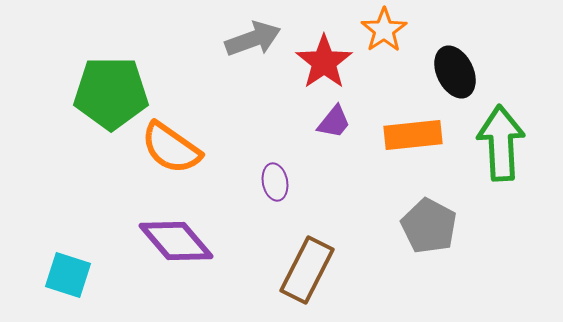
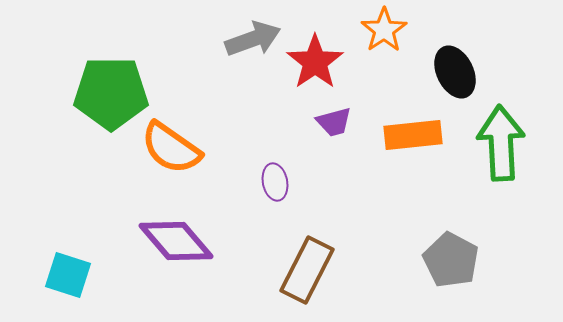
red star: moved 9 px left
purple trapezoid: rotated 36 degrees clockwise
gray pentagon: moved 22 px right, 34 px down
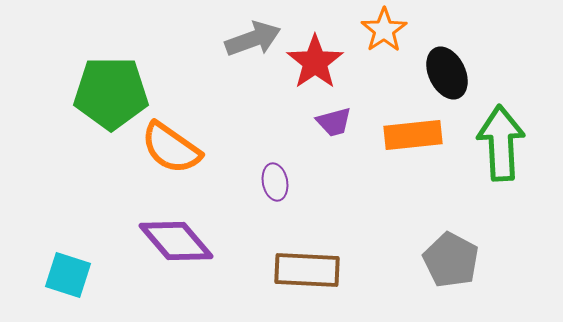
black ellipse: moved 8 px left, 1 px down
brown rectangle: rotated 66 degrees clockwise
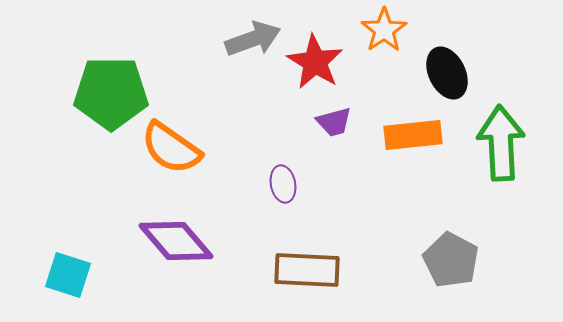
red star: rotated 6 degrees counterclockwise
purple ellipse: moved 8 px right, 2 px down
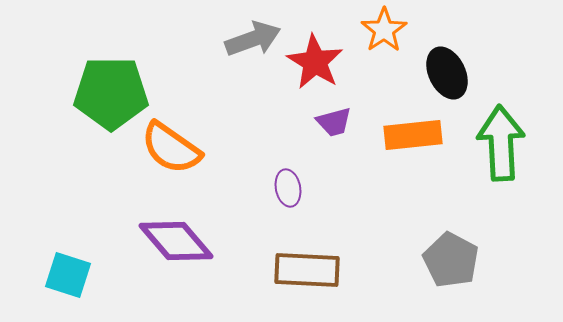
purple ellipse: moved 5 px right, 4 px down
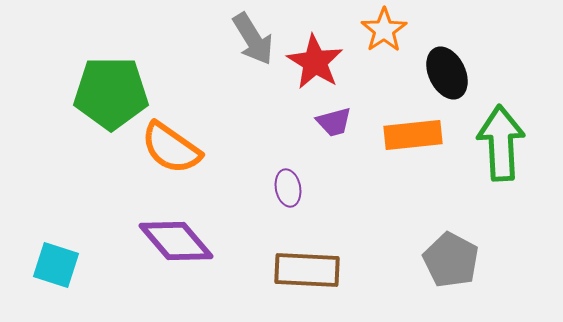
gray arrow: rotated 78 degrees clockwise
cyan square: moved 12 px left, 10 px up
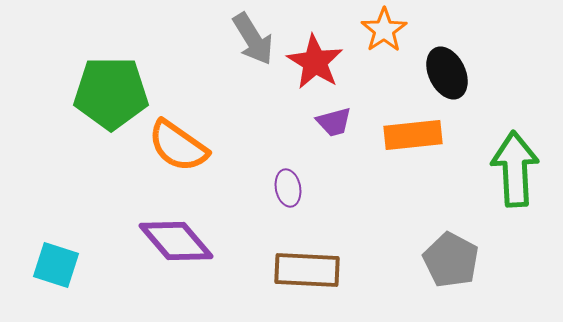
green arrow: moved 14 px right, 26 px down
orange semicircle: moved 7 px right, 2 px up
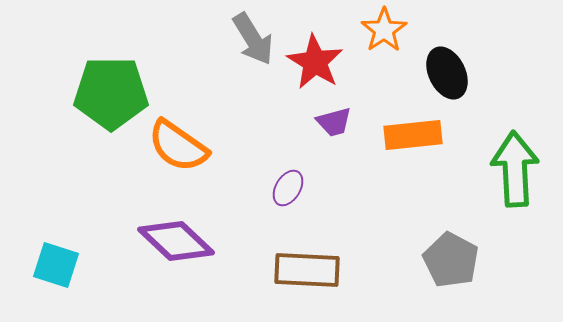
purple ellipse: rotated 42 degrees clockwise
purple diamond: rotated 6 degrees counterclockwise
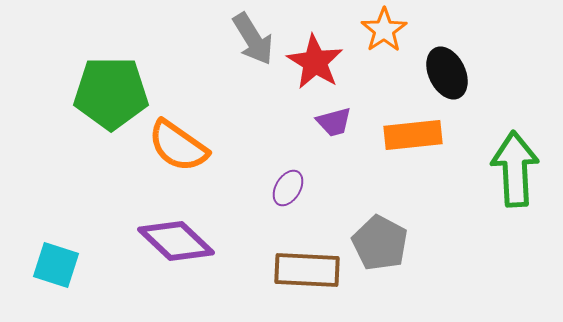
gray pentagon: moved 71 px left, 17 px up
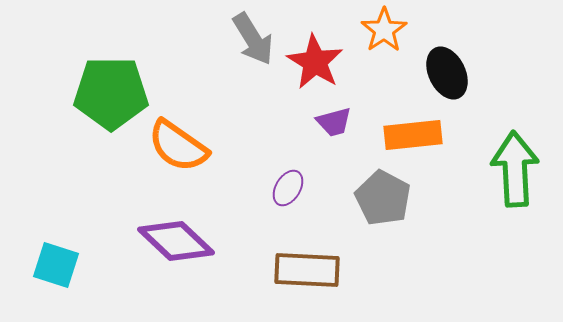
gray pentagon: moved 3 px right, 45 px up
